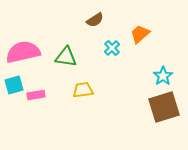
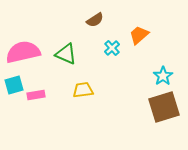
orange trapezoid: moved 1 px left, 1 px down
green triangle: moved 3 px up; rotated 15 degrees clockwise
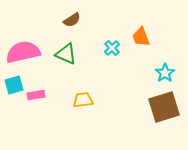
brown semicircle: moved 23 px left
orange trapezoid: moved 2 px right, 2 px down; rotated 70 degrees counterclockwise
cyan star: moved 2 px right, 3 px up
yellow trapezoid: moved 10 px down
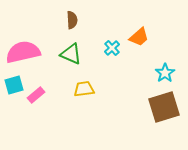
brown semicircle: rotated 60 degrees counterclockwise
orange trapezoid: moved 2 px left; rotated 110 degrees counterclockwise
green triangle: moved 5 px right
pink rectangle: rotated 30 degrees counterclockwise
yellow trapezoid: moved 1 px right, 11 px up
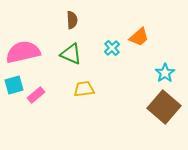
brown square: rotated 32 degrees counterclockwise
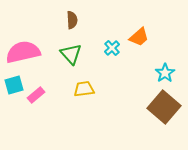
green triangle: rotated 25 degrees clockwise
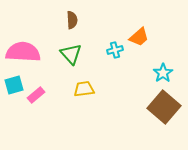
cyan cross: moved 3 px right, 2 px down; rotated 28 degrees clockwise
pink semicircle: rotated 16 degrees clockwise
cyan star: moved 2 px left
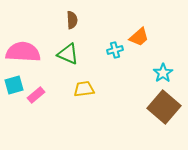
green triangle: moved 3 px left; rotated 25 degrees counterclockwise
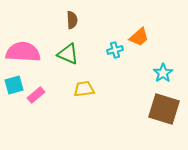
brown square: moved 2 px down; rotated 24 degrees counterclockwise
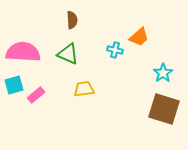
cyan cross: rotated 28 degrees clockwise
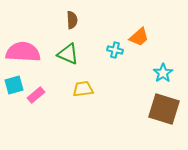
yellow trapezoid: moved 1 px left
